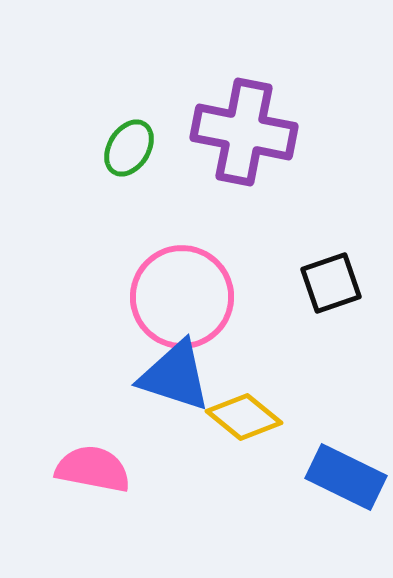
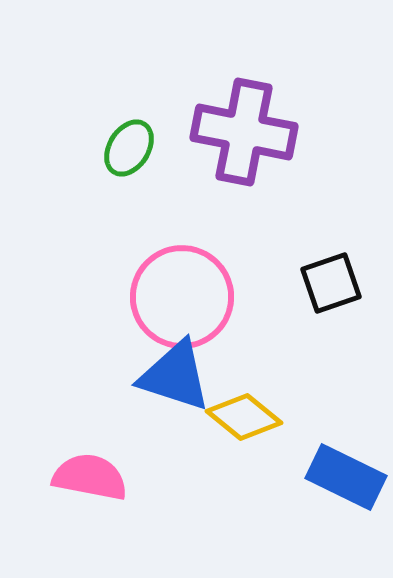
pink semicircle: moved 3 px left, 8 px down
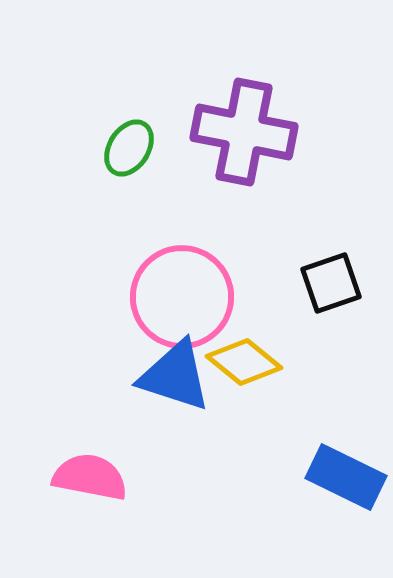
yellow diamond: moved 55 px up
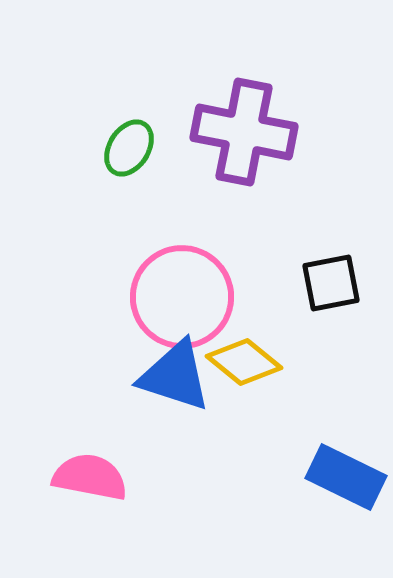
black square: rotated 8 degrees clockwise
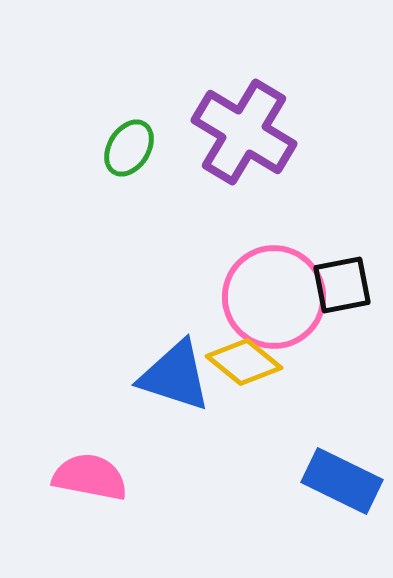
purple cross: rotated 20 degrees clockwise
black square: moved 11 px right, 2 px down
pink circle: moved 92 px right
blue rectangle: moved 4 px left, 4 px down
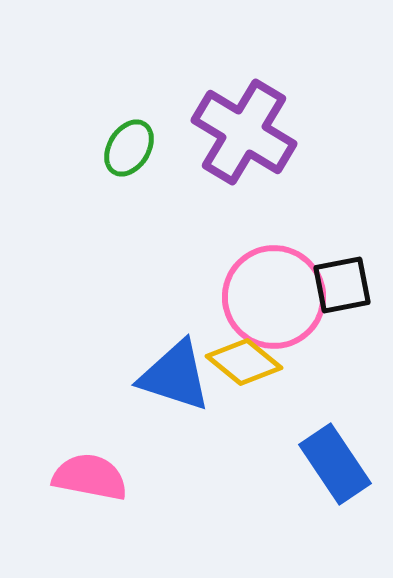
blue rectangle: moved 7 px left, 17 px up; rotated 30 degrees clockwise
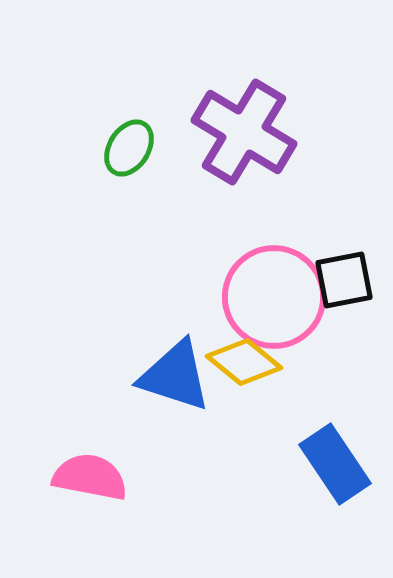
black square: moved 2 px right, 5 px up
